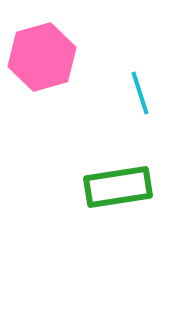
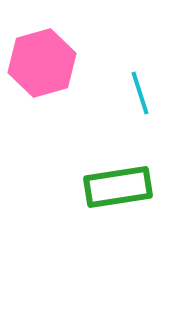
pink hexagon: moved 6 px down
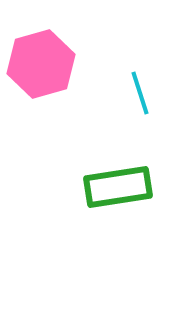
pink hexagon: moved 1 px left, 1 px down
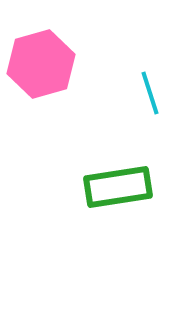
cyan line: moved 10 px right
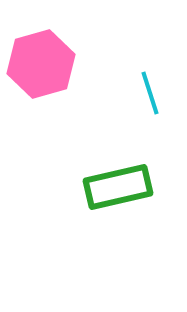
green rectangle: rotated 4 degrees counterclockwise
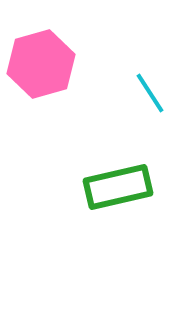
cyan line: rotated 15 degrees counterclockwise
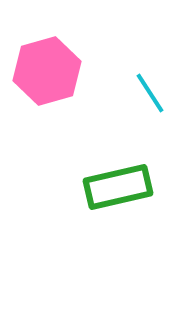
pink hexagon: moved 6 px right, 7 px down
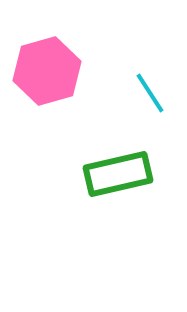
green rectangle: moved 13 px up
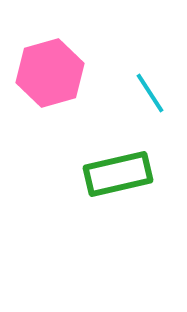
pink hexagon: moved 3 px right, 2 px down
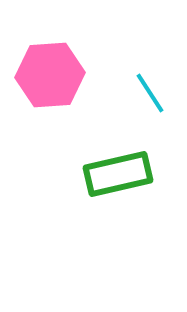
pink hexagon: moved 2 px down; rotated 12 degrees clockwise
